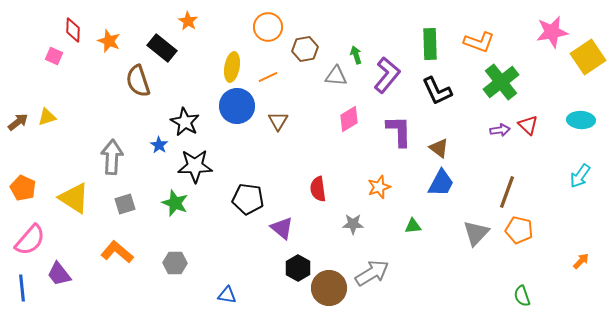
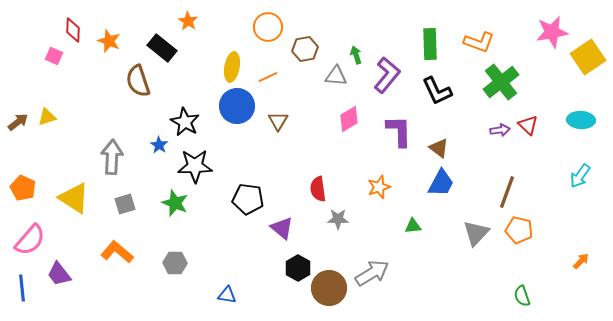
gray star at (353, 224): moved 15 px left, 5 px up
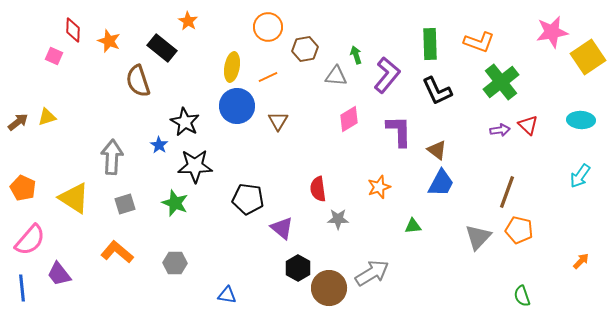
brown triangle at (439, 148): moved 2 px left, 2 px down
gray triangle at (476, 233): moved 2 px right, 4 px down
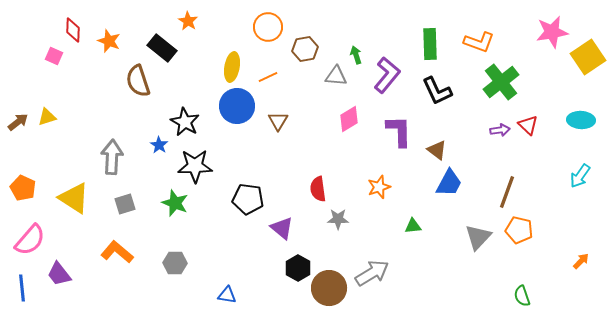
blue trapezoid at (441, 183): moved 8 px right
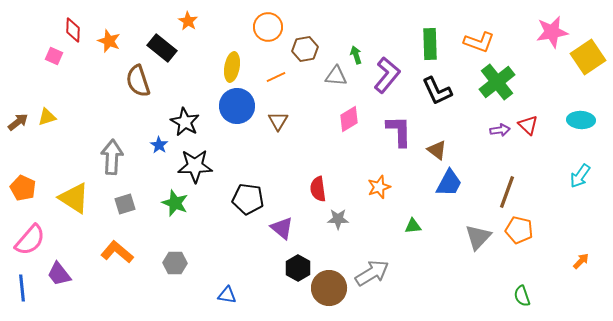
orange line at (268, 77): moved 8 px right
green cross at (501, 82): moved 4 px left
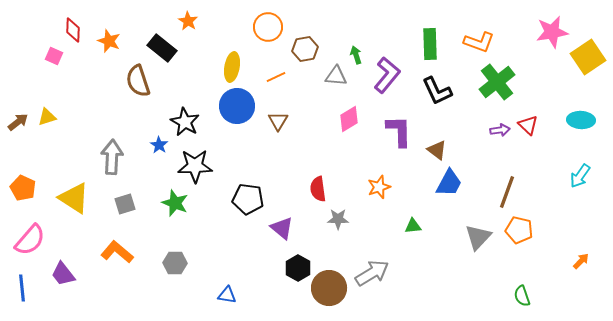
purple trapezoid at (59, 274): moved 4 px right
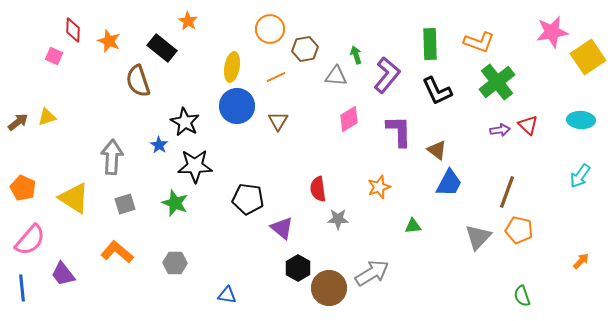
orange circle at (268, 27): moved 2 px right, 2 px down
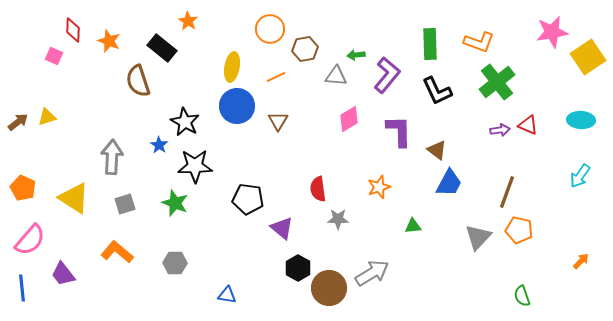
green arrow at (356, 55): rotated 78 degrees counterclockwise
red triangle at (528, 125): rotated 20 degrees counterclockwise
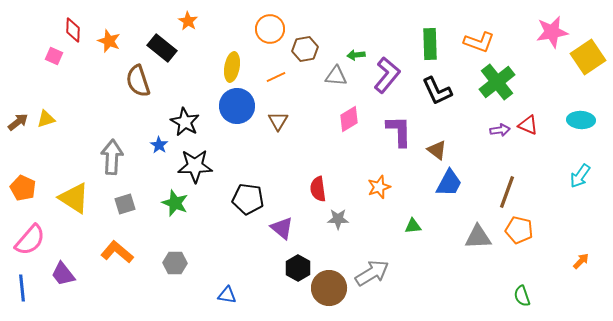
yellow triangle at (47, 117): moved 1 px left, 2 px down
gray triangle at (478, 237): rotated 44 degrees clockwise
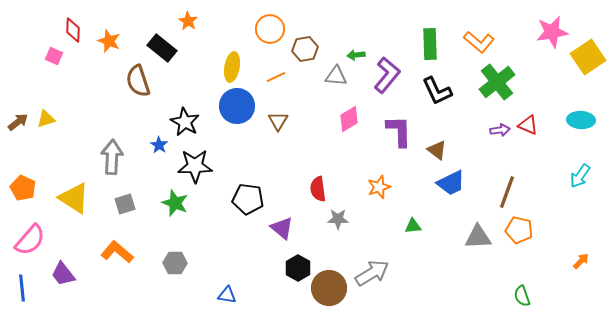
orange L-shape at (479, 42): rotated 20 degrees clockwise
blue trapezoid at (449, 183): moved 2 px right; rotated 36 degrees clockwise
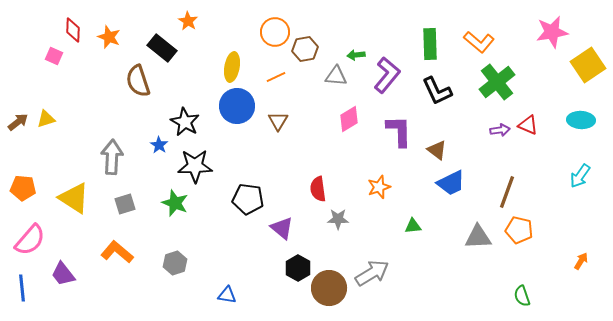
orange circle at (270, 29): moved 5 px right, 3 px down
orange star at (109, 41): moved 4 px up
yellow square at (588, 57): moved 8 px down
orange pentagon at (23, 188): rotated 20 degrees counterclockwise
orange arrow at (581, 261): rotated 12 degrees counterclockwise
gray hexagon at (175, 263): rotated 20 degrees counterclockwise
